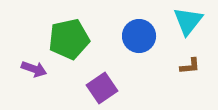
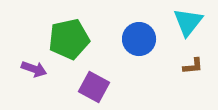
cyan triangle: moved 1 px down
blue circle: moved 3 px down
brown L-shape: moved 3 px right
purple square: moved 8 px left, 1 px up; rotated 28 degrees counterclockwise
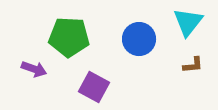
green pentagon: moved 2 px up; rotated 15 degrees clockwise
brown L-shape: moved 1 px up
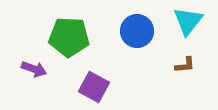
cyan triangle: moved 1 px up
blue circle: moved 2 px left, 8 px up
brown L-shape: moved 8 px left
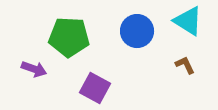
cyan triangle: rotated 36 degrees counterclockwise
brown L-shape: rotated 110 degrees counterclockwise
purple square: moved 1 px right, 1 px down
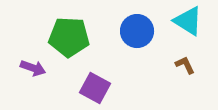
purple arrow: moved 1 px left, 1 px up
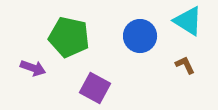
blue circle: moved 3 px right, 5 px down
green pentagon: rotated 9 degrees clockwise
